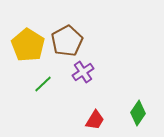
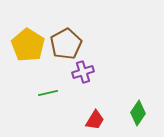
brown pentagon: moved 1 px left, 3 px down
purple cross: rotated 15 degrees clockwise
green line: moved 5 px right, 9 px down; rotated 30 degrees clockwise
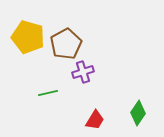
yellow pentagon: moved 8 px up; rotated 16 degrees counterclockwise
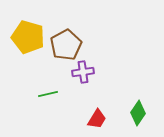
brown pentagon: moved 1 px down
purple cross: rotated 10 degrees clockwise
green line: moved 1 px down
red trapezoid: moved 2 px right, 1 px up
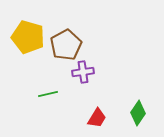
red trapezoid: moved 1 px up
